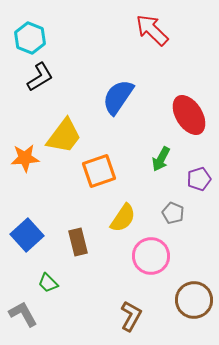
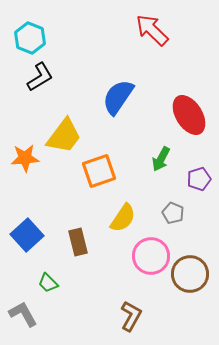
brown circle: moved 4 px left, 26 px up
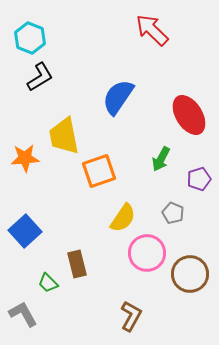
yellow trapezoid: rotated 132 degrees clockwise
blue square: moved 2 px left, 4 px up
brown rectangle: moved 1 px left, 22 px down
pink circle: moved 4 px left, 3 px up
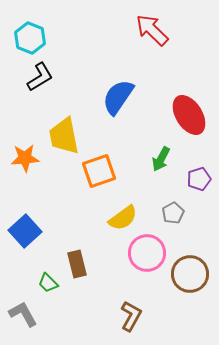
gray pentagon: rotated 20 degrees clockwise
yellow semicircle: rotated 20 degrees clockwise
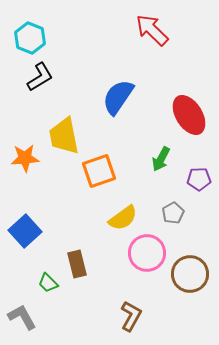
purple pentagon: rotated 15 degrees clockwise
gray L-shape: moved 1 px left, 3 px down
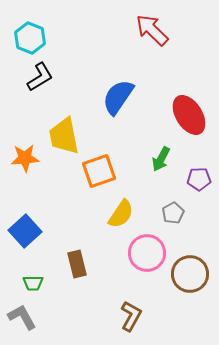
yellow semicircle: moved 2 px left, 4 px up; rotated 20 degrees counterclockwise
green trapezoid: moved 15 px left; rotated 45 degrees counterclockwise
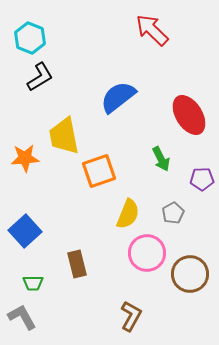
blue semicircle: rotated 18 degrees clockwise
green arrow: rotated 55 degrees counterclockwise
purple pentagon: moved 3 px right
yellow semicircle: moved 7 px right; rotated 12 degrees counterclockwise
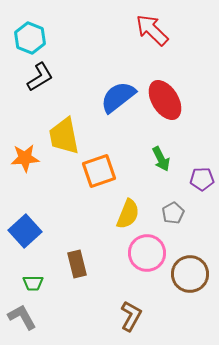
red ellipse: moved 24 px left, 15 px up
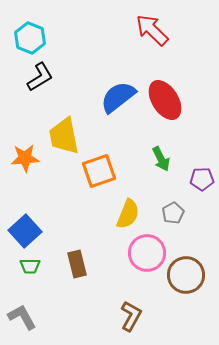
brown circle: moved 4 px left, 1 px down
green trapezoid: moved 3 px left, 17 px up
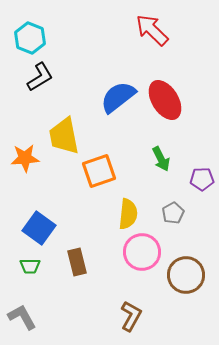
yellow semicircle: rotated 16 degrees counterclockwise
blue square: moved 14 px right, 3 px up; rotated 12 degrees counterclockwise
pink circle: moved 5 px left, 1 px up
brown rectangle: moved 2 px up
